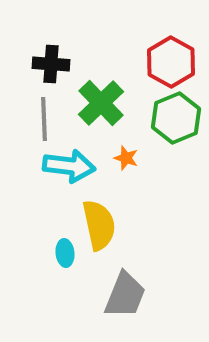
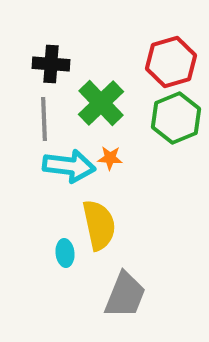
red hexagon: rotated 15 degrees clockwise
orange star: moved 16 px left; rotated 15 degrees counterclockwise
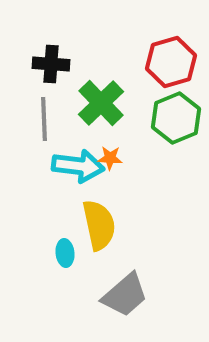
cyan arrow: moved 9 px right
gray trapezoid: rotated 27 degrees clockwise
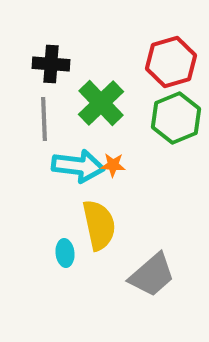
orange star: moved 3 px right, 7 px down
gray trapezoid: moved 27 px right, 20 px up
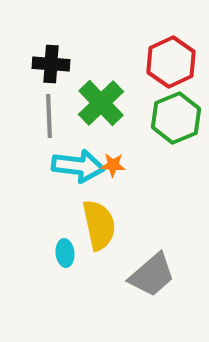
red hexagon: rotated 9 degrees counterclockwise
gray line: moved 5 px right, 3 px up
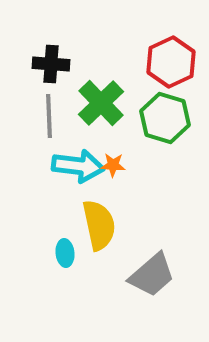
green hexagon: moved 11 px left; rotated 21 degrees counterclockwise
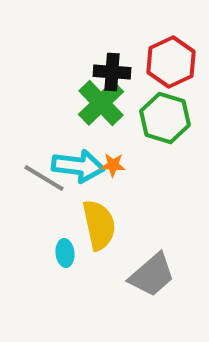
black cross: moved 61 px right, 8 px down
gray line: moved 5 px left, 62 px down; rotated 57 degrees counterclockwise
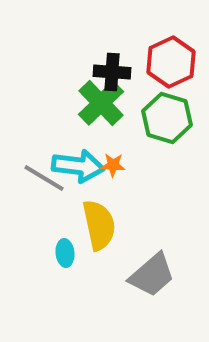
green hexagon: moved 2 px right
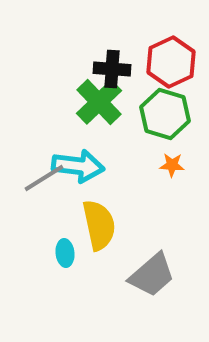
black cross: moved 3 px up
green cross: moved 2 px left, 1 px up
green hexagon: moved 2 px left, 4 px up
orange star: moved 59 px right
gray line: rotated 63 degrees counterclockwise
